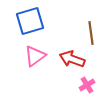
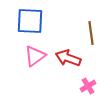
blue square: rotated 20 degrees clockwise
red arrow: moved 4 px left, 1 px up
pink cross: moved 1 px right, 1 px down
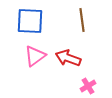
brown line: moved 9 px left, 13 px up
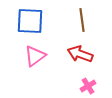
red arrow: moved 12 px right, 4 px up
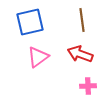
blue square: moved 1 px down; rotated 16 degrees counterclockwise
pink triangle: moved 3 px right, 1 px down
pink cross: rotated 28 degrees clockwise
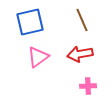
brown line: rotated 15 degrees counterclockwise
red arrow: rotated 30 degrees counterclockwise
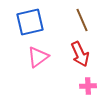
red arrow: rotated 105 degrees counterclockwise
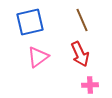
pink cross: moved 2 px right, 1 px up
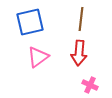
brown line: moved 1 px left, 1 px up; rotated 30 degrees clockwise
red arrow: moved 1 px left, 1 px up; rotated 30 degrees clockwise
pink cross: rotated 28 degrees clockwise
